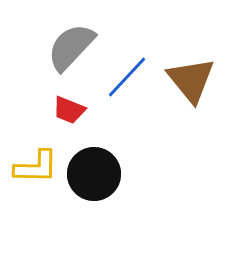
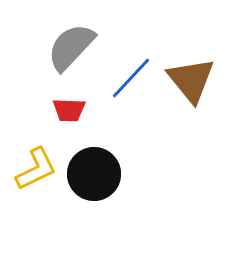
blue line: moved 4 px right, 1 px down
red trapezoid: rotated 20 degrees counterclockwise
yellow L-shape: moved 2 px down; rotated 27 degrees counterclockwise
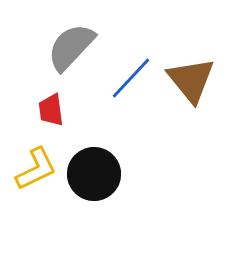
red trapezoid: moved 18 px left; rotated 80 degrees clockwise
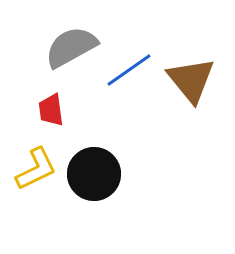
gray semicircle: rotated 18 degrees clockwise
blue line: moved 2 px left, 8 px up; rotated 12 degrees clockwise
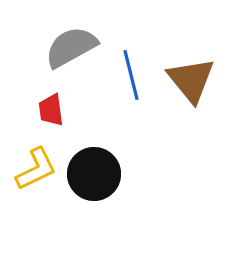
blue line: moved 2 px right, 5 px down; rotated 69 degrees counterclockwise
